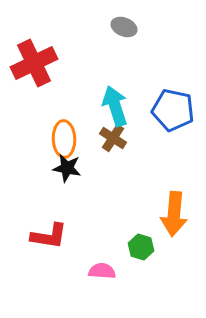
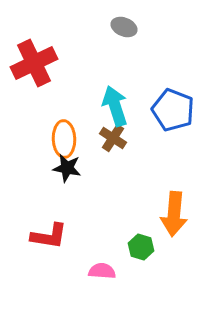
blue pentagon: rotated 9 degrees clockwise
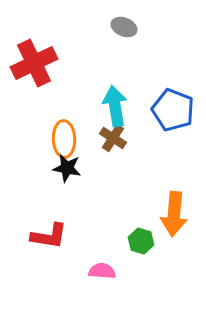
cyan arrow: rotated 9 degrees clockwise
green hexagon: moved 6 px up
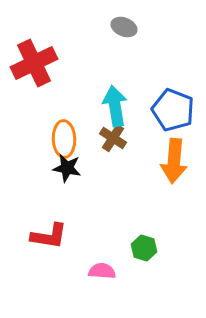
orange arrow: moved 53 px up
green hexagon: moved 3 px right, 7 px down
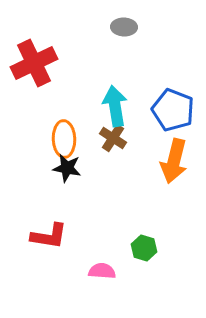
gray ellipse: rotated 20 degrees counterclockwise
orange arrow: rotated 9 degrees clockwise
